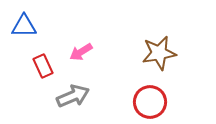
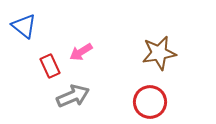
blue triangle: rotated 40 degrees clockwise
red rectangle: moved 7 px right
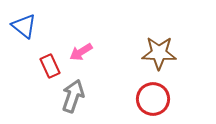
brown star: rotated 12 degrees clockwise
gray arrow: rotated 48 degrees counterclockwise
red circle: moved 3 px right, 3 px up
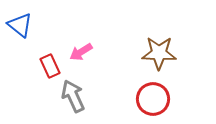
blue triangle: moved 4 px left, 1 px up
gray arrow: rotated 44 degrees counterclockwise
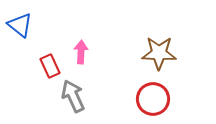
pink arrow: rotated 125 degrees clockwise
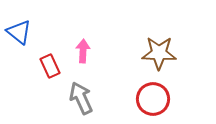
blue triangle: moved 1 px left, 7 px down
pink arrow: moved 2 px right, 1 px up
gray arrow: moved 8 px right, 2 px down
